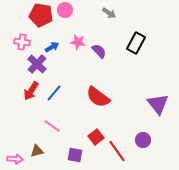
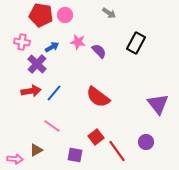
pink circle: moved 5 px down
red arrow: rotated 132 degrees counterclockwise
purple circle: moved 3 px right, 2 px down
brown triangle: moved 1 px left, 1 px up; rotated 16 degrees counterclockwise
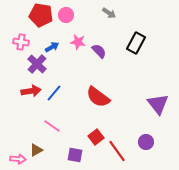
pink circle: moved 1 px right
pink cross: moved 1 px left
pink arrow: moved 3 px right
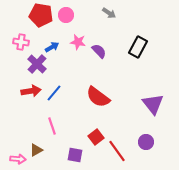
black rectangle: moved 2 px right, 4 px down
purple triangle: moved 5 px left
pink line: rotated 36 degrees clockwise
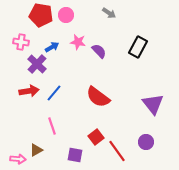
red arrow: moved 2 px left
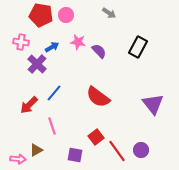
red arrow: moved 14 px down; rotated 144 degrees clockwise
purple circle: moved 5 px left, 8 px down
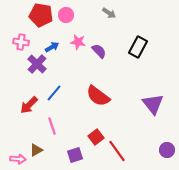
red semicircle: moved 1 px up
purple circle: moved 26 px right
purple square: rotated 28 degrees counterclockwise
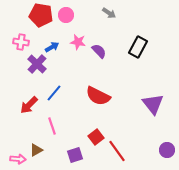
red semicircle: rotated 10 degrees counterclockwise
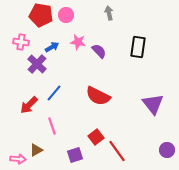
gray arrow: rotated 136 degrees counterclockwise
black rectangle: rotated 20 degrees counterclockwise
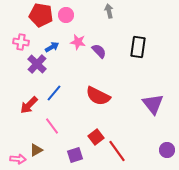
gray arrow: moved 2 px up
pink line: rotated 18 degrees counterclockwise
